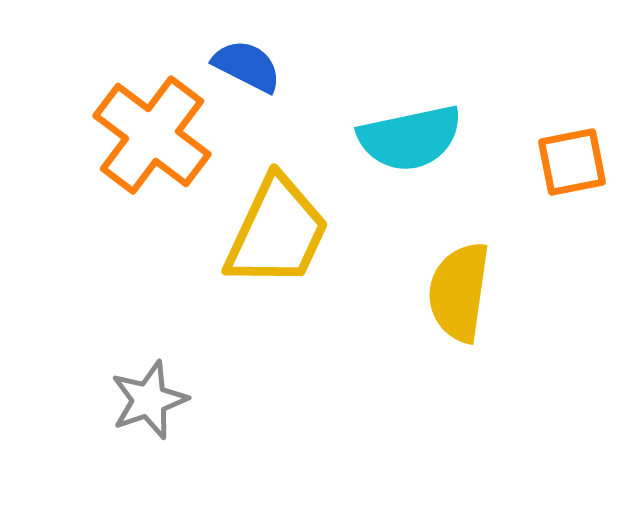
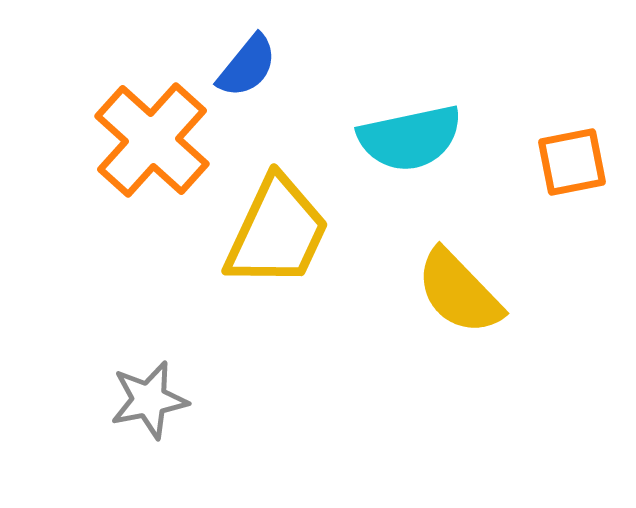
blue semicircle: rotated 102 degrees clockwise
orange cross: moved 5 px down; rotated 5 degrees clockwise
yellow semicircle: rotated 52 degrees counterclockwise
gray star: rotated 8 degrees clockwise
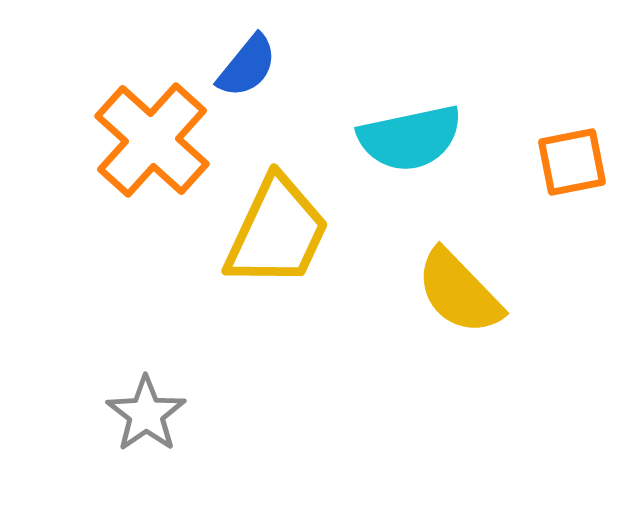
gray star: moved 3 px left, 14 px down; rotated 24 degrees counterclockwise
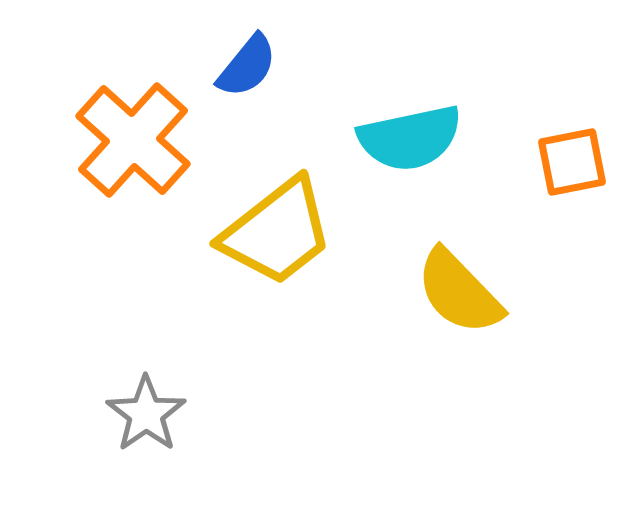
orange cross: moved 19 px left
yellow trapezoid: rotated 27 degrees clockwise
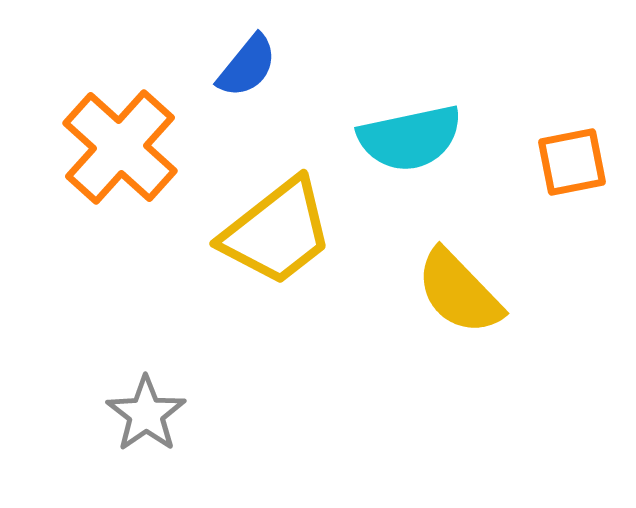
orange cross: moved 13 px left, 7 px down
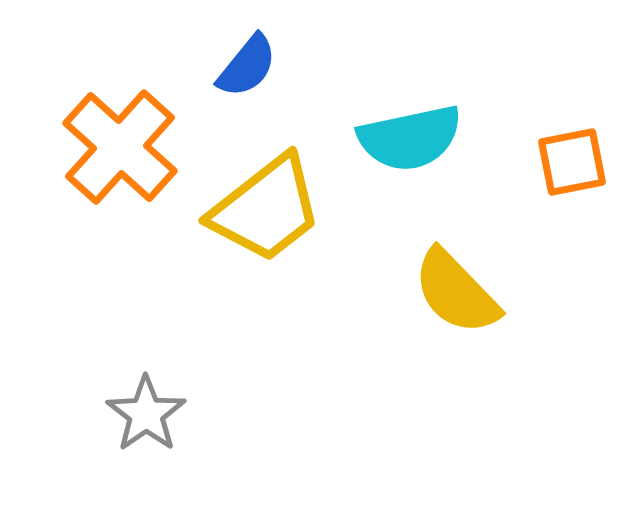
yellow trapezoid: moved 11 px left, 23 px up
yellow semicircle: moved 3 px left
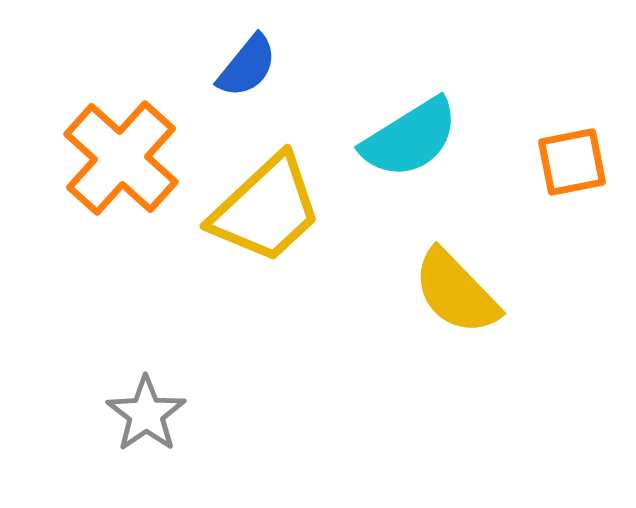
cyan semicircle: rotated 20 degrees counterclockwise
orange cross: moved 1 px right, 11 px down
yellow trapezoid: rotated 5 degrees counterclockwise
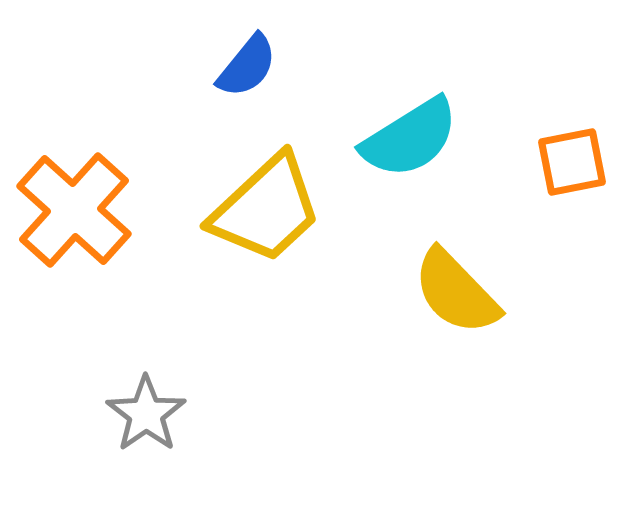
orange cross: moved 47 px left, 52 px down
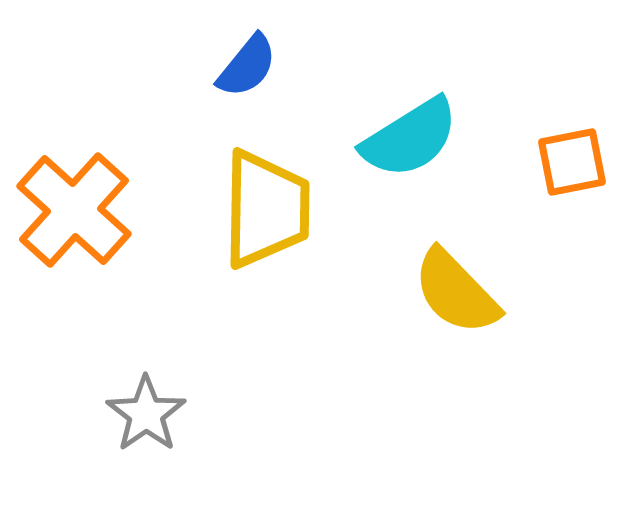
yellow trapezoid: rotated 46 degrees counterclockwise
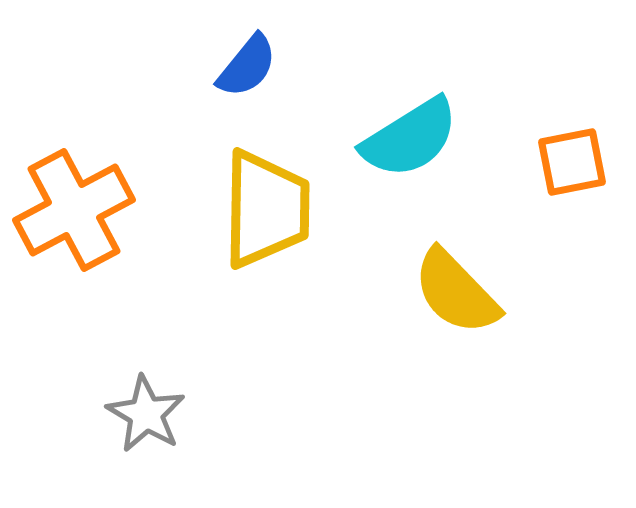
orange cross: rotated 20 degrees clockwise
gray star: rotated 6 degrees counterclockwise
